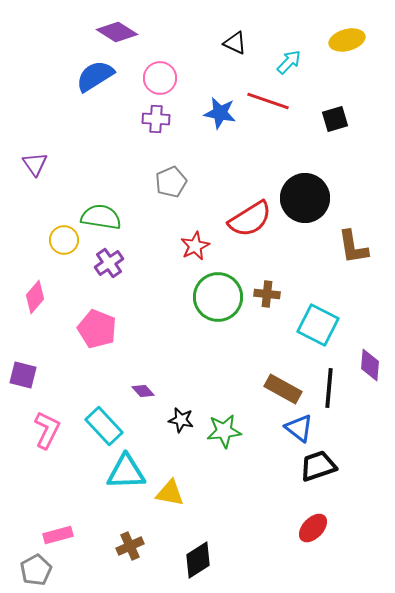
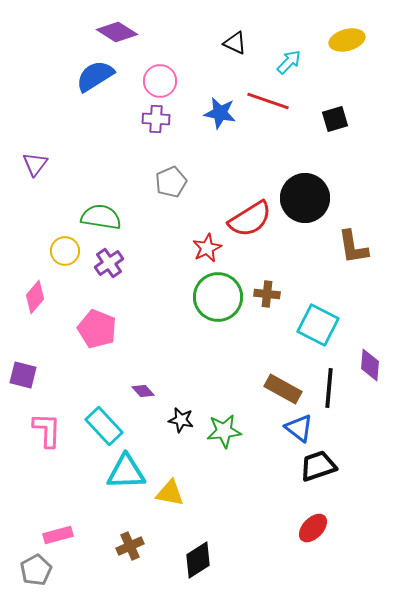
pink circle at (160, 78): moved 3 px down
purple triangle at (35, 164): rotated 12 degrees clockwise
yellow circle at (64, 240): moved 1 px right, 11 px down
red star at (195, 246): moved 12 px right, 2 px down
pink L-shape at (47, 430): rotated 24 degrees counterclockwise
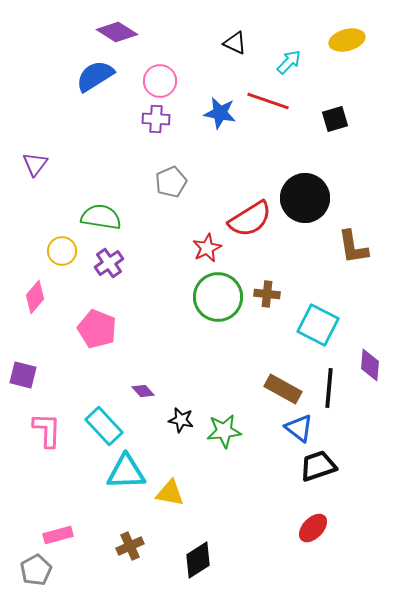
yellow circle at (65, 251): moved 3 px left
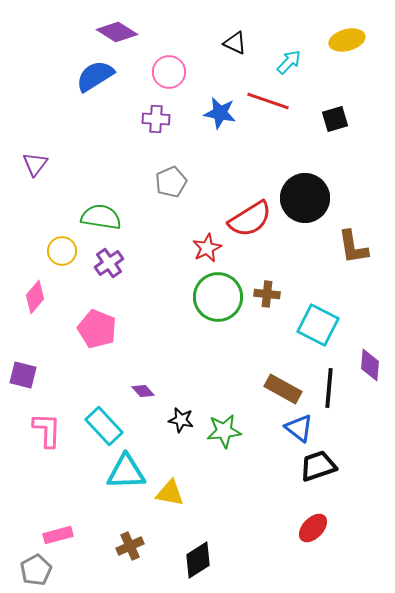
pink circle at (160, 81): moved 9 px right, 9 px up
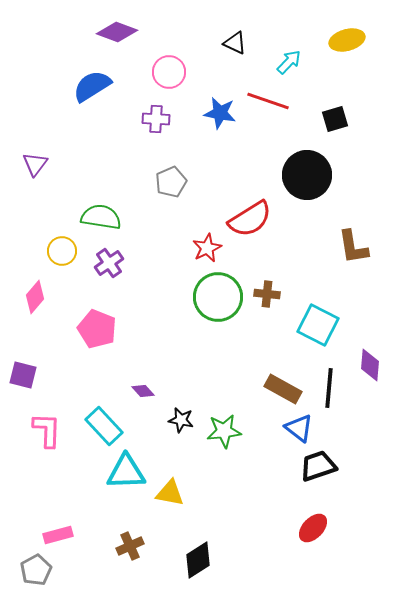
purple diamond at (117, 32): rotated 12 degrees counterclockwise
blue semicircle at (95, 76): moved 3 px left, 10 px down
black circle at (305, 198): moved 2 px right, 23 px up
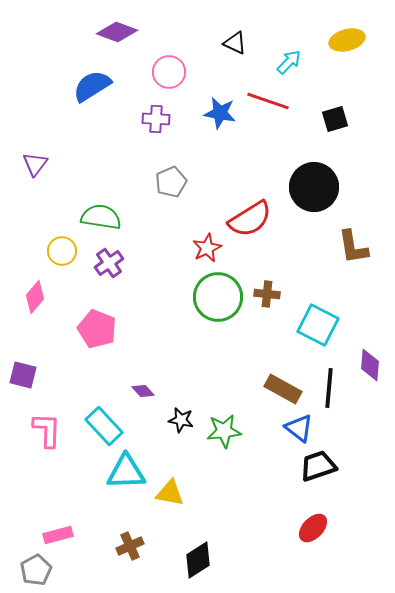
black circle at (307, 175): moved 7 px right, 12 px down
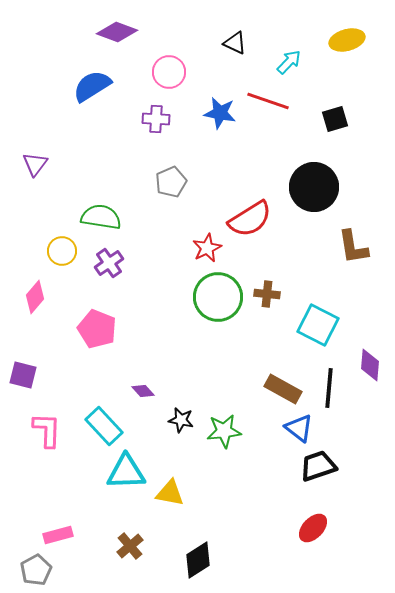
brown cross at (130, 546): rotated 16 degrees counterclockwise
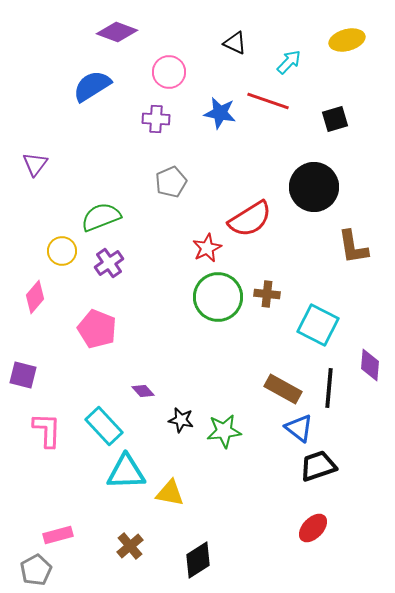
green semicircle at (101, 217): rotated 30 degrees counterclockwise
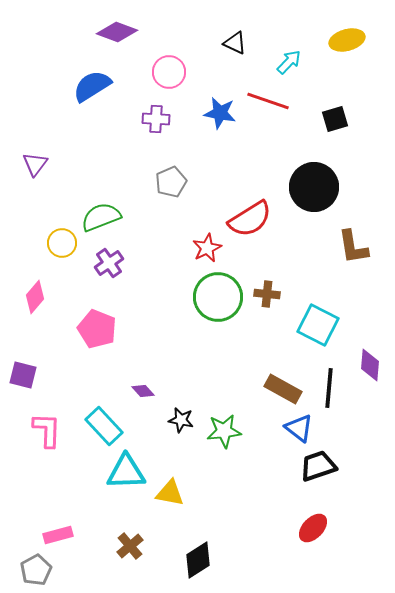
yellow circle at (62, 251): moved 8 px up
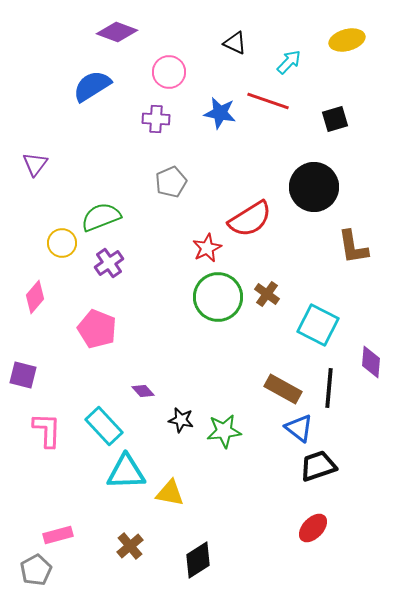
brown cross at (267, 294): rotated 30 degrees clockwise
purple diamond at (370, 365): moved 1 px right, 3 px up
